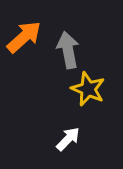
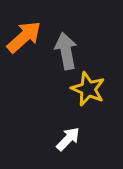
gray arrow: moved 2 px left, 1 px down
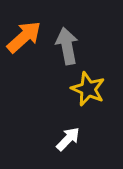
gray arrow: moved 1 px right, 5 px up
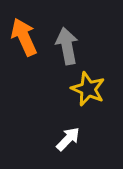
orange arrow: rotated 72 degrees counterclockwise
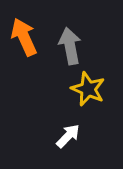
gray arrow: moved 3 px right
white arrow: moved 3 px up
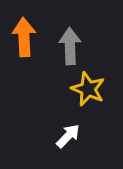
orange arrow: rotated 21 degrees clockwise
gray arrow: rotated 9 degrees clockwise
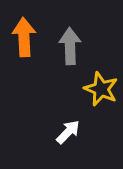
yellow star: moved 13 px right
white arrow: moved 4 px up
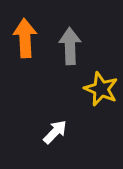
orange arrow: moved 1 px right, 1 px down
white arrow: moved 13 px left
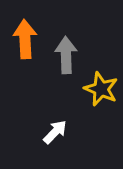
orange arrow: moved 1 px down
gray arrow: moved 4 px left, 9 px down
